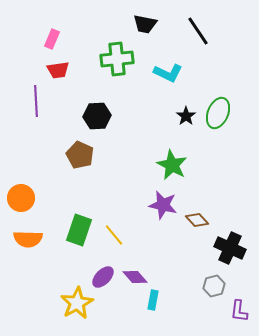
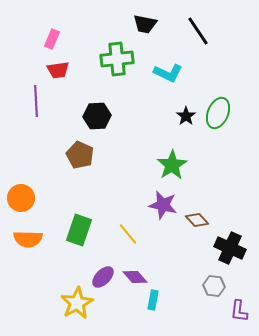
green star: rotated 12 degrees clockwise
yellow line: moved 14 px right, 1 px up
gray hexagon: rotated 20 degrees clockwise
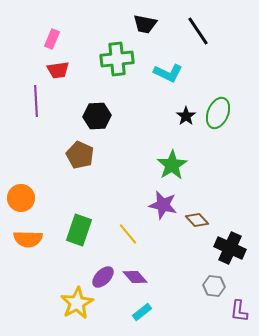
cyan rectangle: moved 11 px left, 12 px down; rotated 42 degrees clockwise
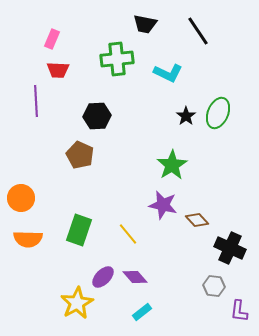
red trapezoid: rotated 10 degrees clockwise
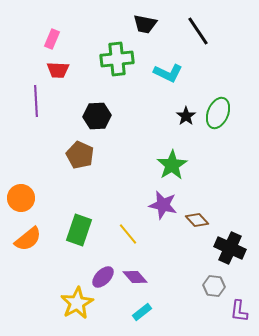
orange semicircle: rotated 40 degrees counterclockwise
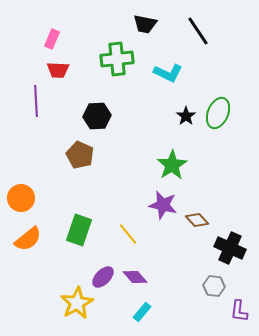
cyan rectangle: rotated 12 degrees counterclockwise
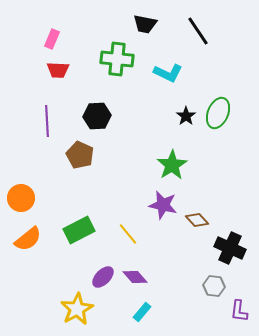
green cross: rotated 12 degrees clockwise
purple line: moved 11 px right, 20 px down
green rectangle: rotated 44 degrees clockwise
yellow star: moved 6 px down
